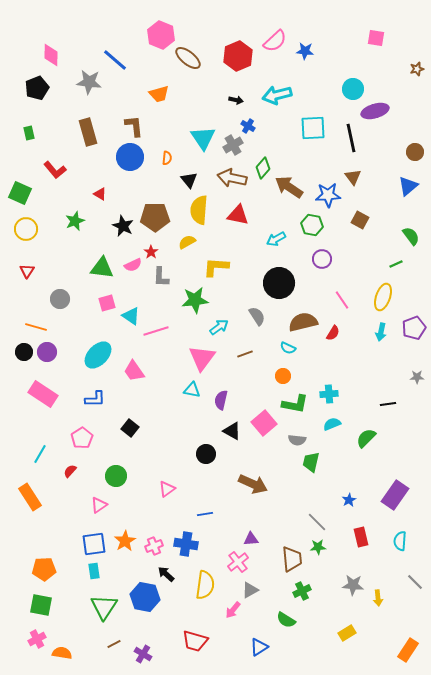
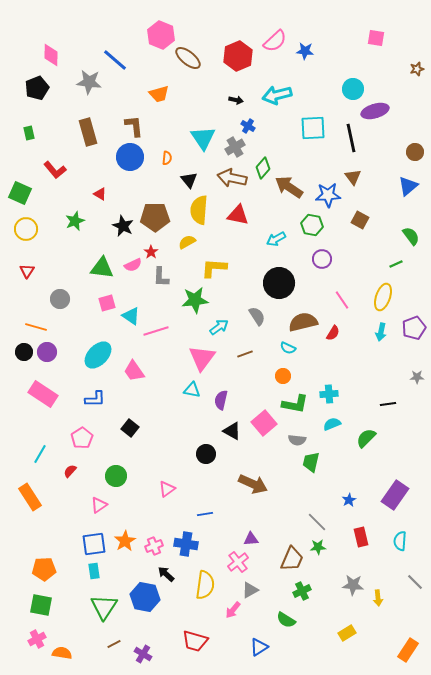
gray cross at (233, 145): moved 2 px right, 2 px down
yellow L-shape at (216, 267): moved 2 px left, 1 px down
brown trapezoid at (292, 559): rotated 28 degrees clockwise
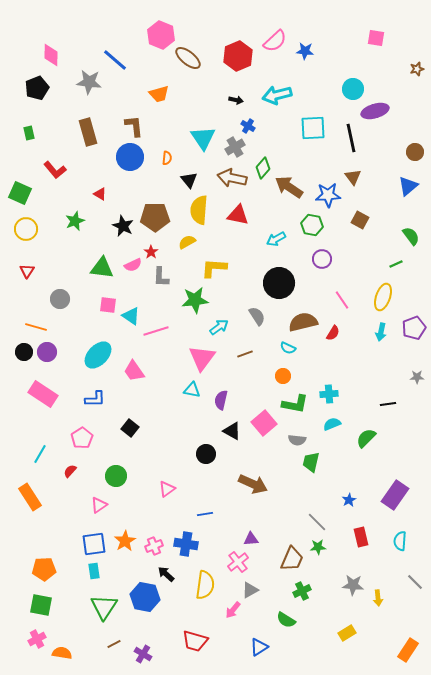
pink square at (107, 303): moved 1 px right, 2 px down; rotated 24 degrees clockwise
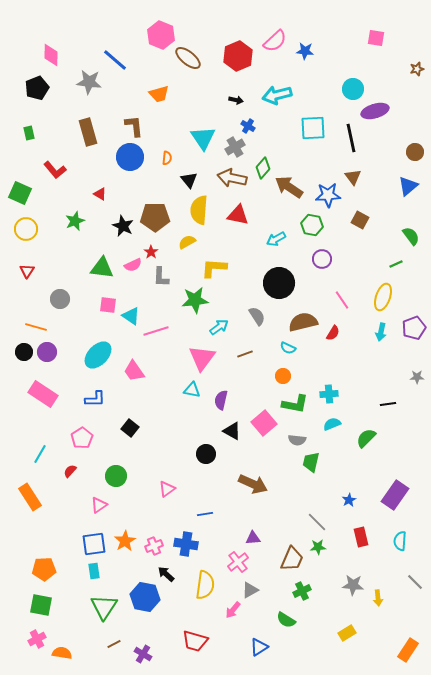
purple triangle at (251, 539): moved 2 px right, 1 px up
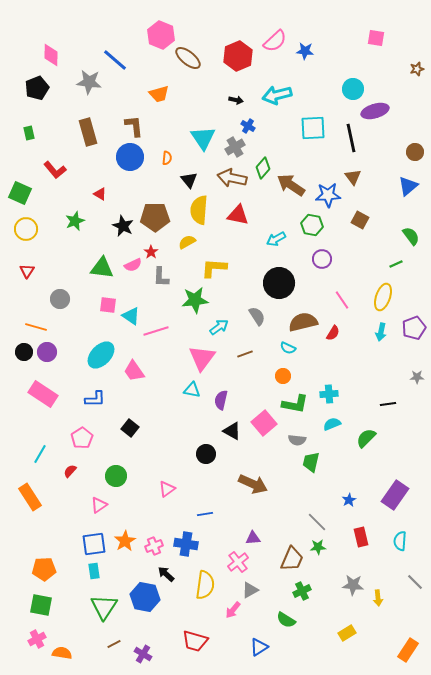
brown arrow at (289, 187): moved 2 px right, 2 px up
cyan ellipse at (98, 355): moved 3 px right
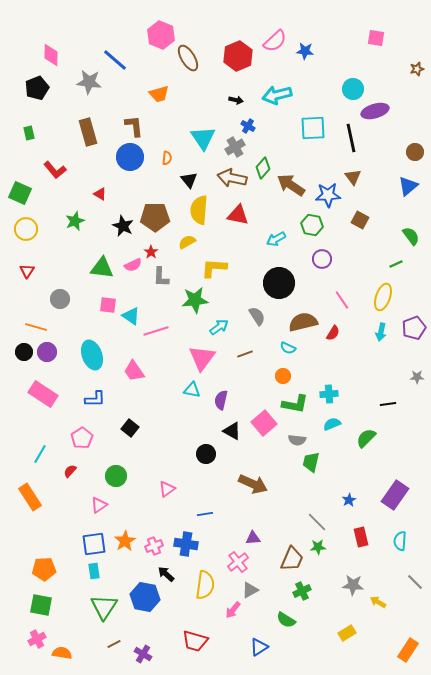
brown ellipse at (188, 58): rotated 20 degrees clockwise
cyan ellipse at (101, 355): moved 9 px left; rotated 64 degrees counterclockwise
yellow arrow at (378, 598): moved 4 px down; rotated 126 degrees clockwise
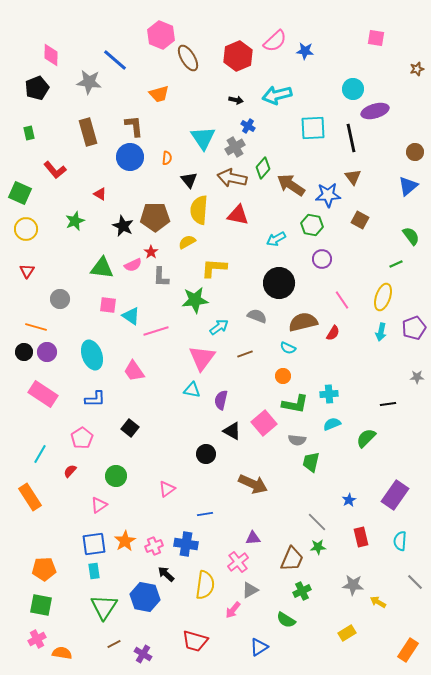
gray semicircle at (257, 316): rotated 36 degrees counterclockwise
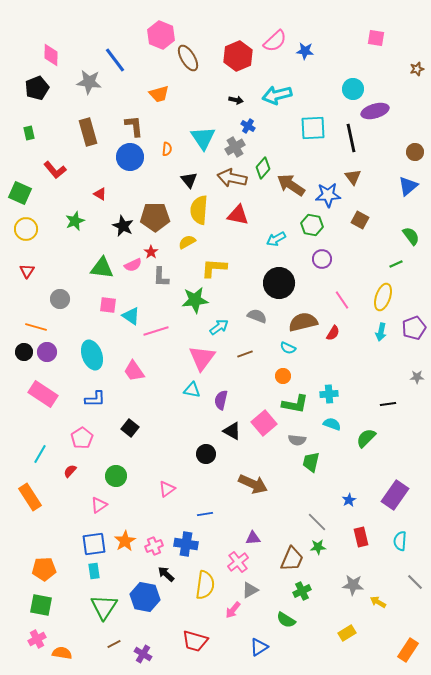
blue line at (115, 60): rotated 12 degrees clockwise
orange semicircle at (167, 158): moved 9 px up
cyan semicircle at (332, 424): rotated 42 degrees clockwise
